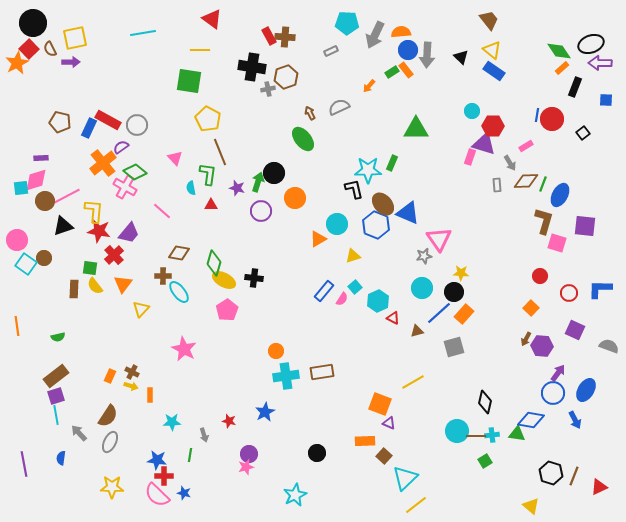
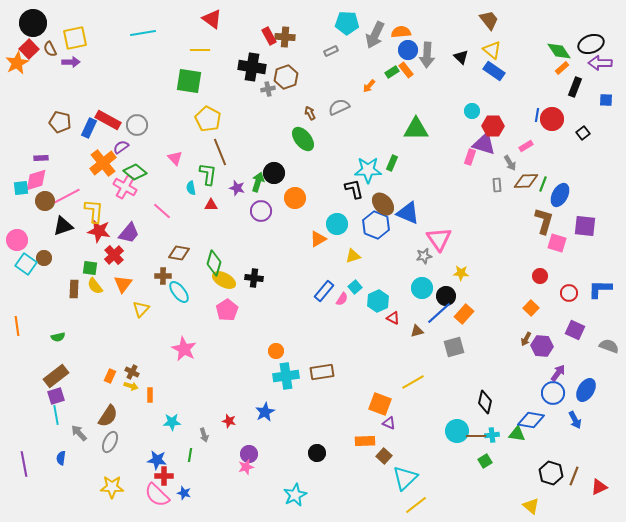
black circle at (454, 292): moved 8 px left, 4 px down
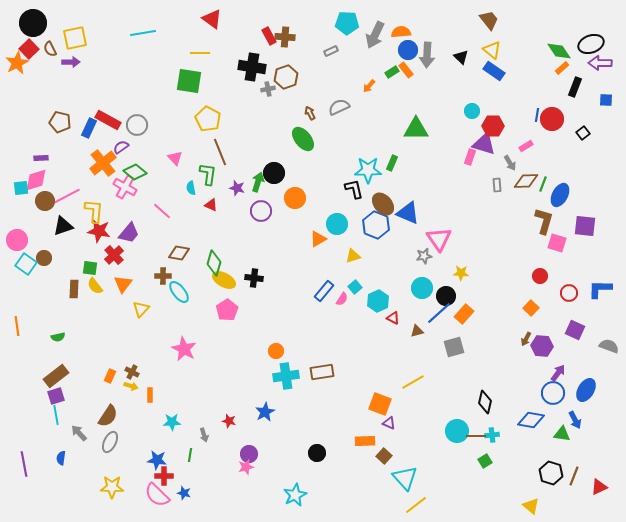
yellow line at (200, 50): moved 3 px down
red triangle at (211, 205): rotated 24 degrees clockwise
green triangle at (517, 434): moved 45 px right
cyan triangle at (405, 478): rotated 28 degrees counterclockwise
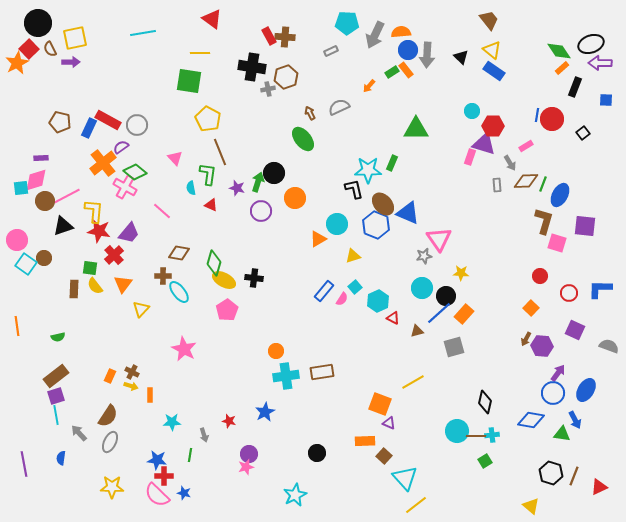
black circle at (33, 23): moved 5 px right
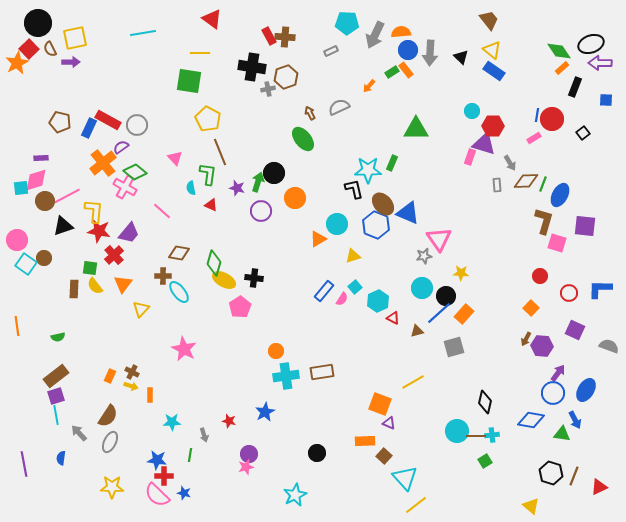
gray arrow at (427, 55): moved 3 px right, 2 px up
pink rectangle at (526, 146): moved 8 px right, 8 px up
pink pentagon at (227, 310): moved 13 px right, 3 px up
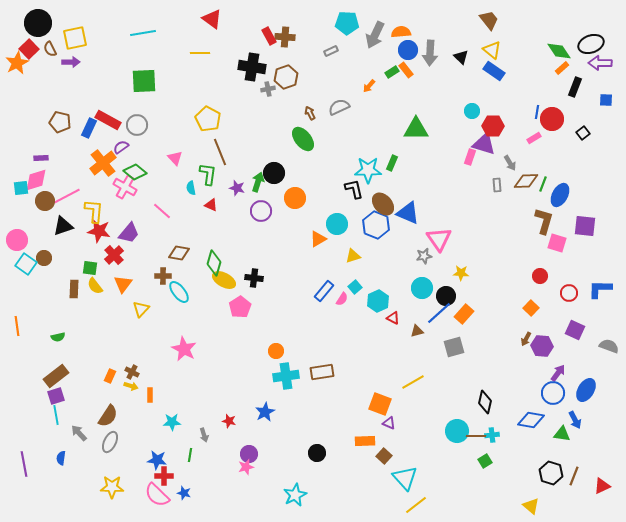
green square at (189, 81): moved 45 px left; rotated 12 degrees counterclockwise
blue line at (537, 115): moved 3 px up
red triangle at (599, 487): moved 3 px right, 1 px up
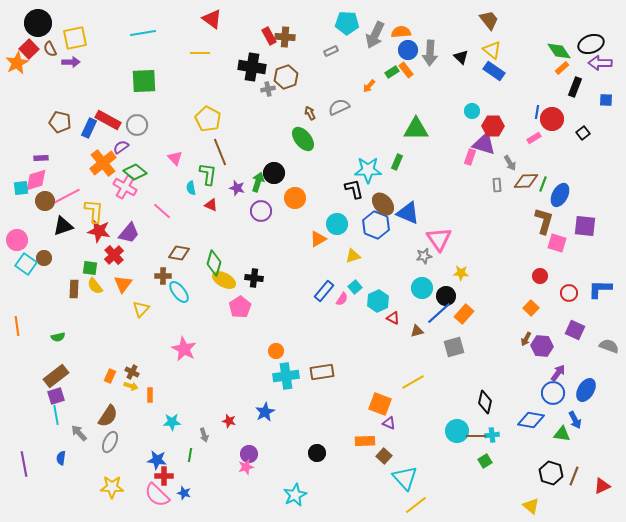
green rectangle at (392, 163): moved 5 px right, 1 px up
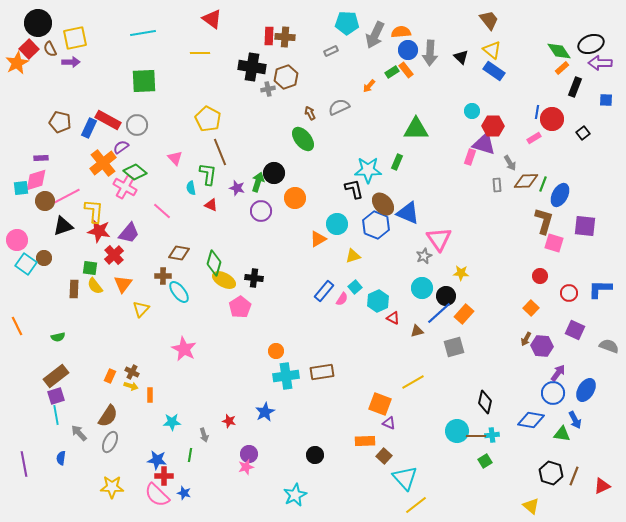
red rectangle at (269, 36): rotated 30 degrees clockwise
pink square at (557, 243): moved 3 px left
gray star at (424, 256): rotated 14 degrees counterclockwise
orange line at (17, 326): rotated 18 degrees counterclockwise
black circle at (317, 453): moved 2 px left, 2 px down
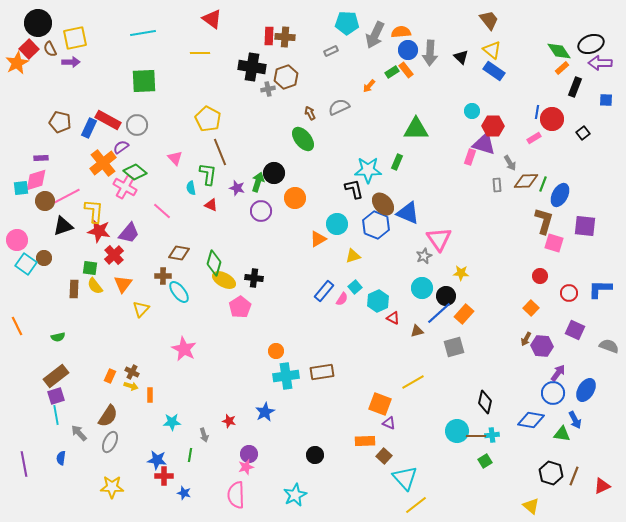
pink semicircle at (157, 495): moved 79 px right; rotated 44 degrees clockwise
